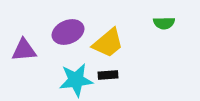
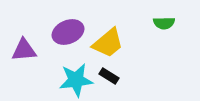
black rectangle: moved 1 px right, 1 px down; rotated 36 degrees clockwise
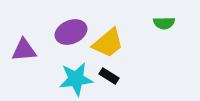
purple ellipse: moved 3 px right
cyan star: moved 1 px up
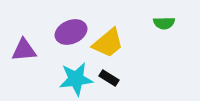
black rectangle: moved 2 px down
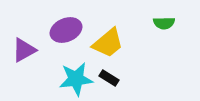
purple ellipse: moved 5 px left, 2 px up
purple triangle: rotated 24 degrees counterclockwise
